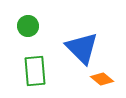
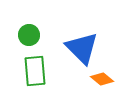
green circle: moved 1 px right, 9 px down
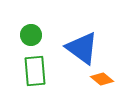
green circle: moved 2 px right
blue triangle: rotated 9 degrees counterclockwise
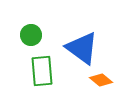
green rectangle: moved 7 px right
orange diamond: moved 1 px left, 1 px down
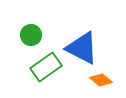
blue triangle: rotated 9 degrees counterclockwise
green rectangle: moved 4 px right, 4 px up; rotated 60 degrees clockwise
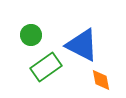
blue triangle: moved 3 px up
orange diamond: rotated 40 degrees clockwise
